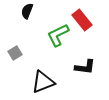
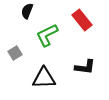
green L-shape: moved 11 px left
black triangle: moved 1 px right, 4 px up; rotated 20 degrees clockwise
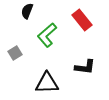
green L-shape: rotated 15 degrees counterclockwise
black triangle: moved 3 px right, 5 px down
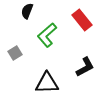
black L-shape: rotated 35 degrees counterclockwise
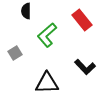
black semicircle: moved 1 px left; rotated 21 degrees counterclockwise
black L-shape: rotated 75 degrees clockwise
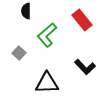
gray square: moved 4 px right; rotated 16 degrees counterclockwise
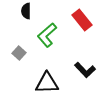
black L-shape: moved 3 px down
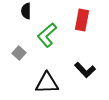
red rectangle: rotated 50 degrees clockwise
